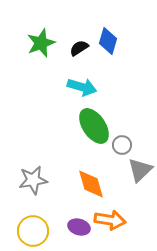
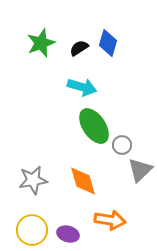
blue diamond: moved 2 px down
orange diamond: moved 8 px left, 3 px up
purple ellipse: moved 11 px left, 7 px down
yellow circle: moved 1 px left, 1 px up
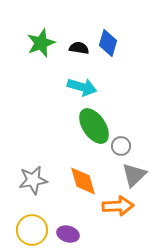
black semicircle: rotated 42 degrees clockwise
gray circle: moved 1 px left, 1 px down
gray triangle: moved 6 px left, 5 px down
orange arrow: moved 8 px right, 14 px up; rotated 12 degrees counterclockwise
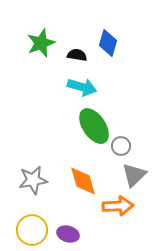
black semicircle: moved 2 px left, 7 px down
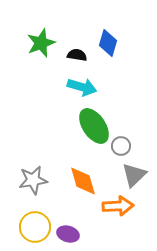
yellow circle: moved 3 px right, 3 px up
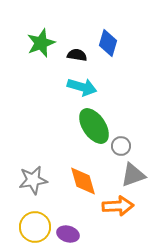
gray triangle: moved 1 px left; rotated 24 degrees clockwise
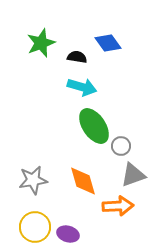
blue diamond: rotated 52 degrees counterclockwise
black semicircle: moved 2 px down
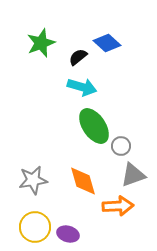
blue diamond: moved 1 px left; rotated 12 degrees counterclockwise
black semicircle: moved 1 px right; rotated 48 degrees counterclockwise
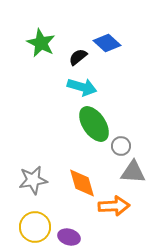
green star: rotated 24 degrees counterclockwise
green ellipse: moved 2 px up
gray triangle: moved 3 px up; rotated 24 degrees clockwise
orange diamond: moved 1 px left, 2 px down
orange arrow: moved 4 px left
purple ellipse: moved 1 px right, 3 px down
